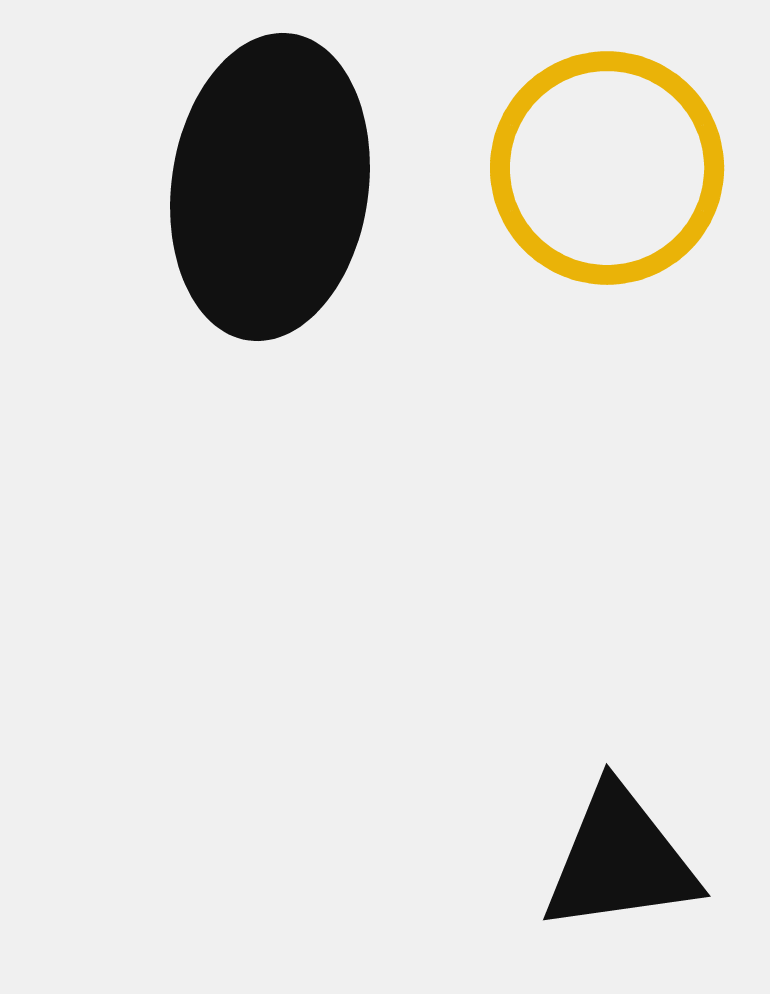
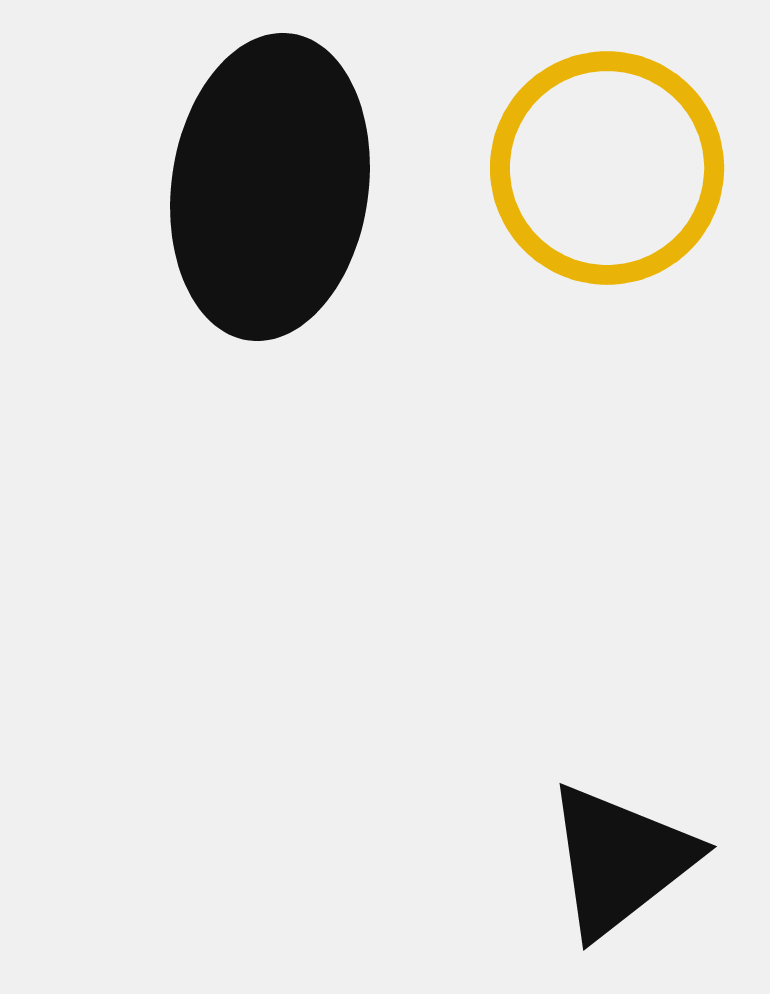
black triangle: rotated 30 degrees counterclockwise
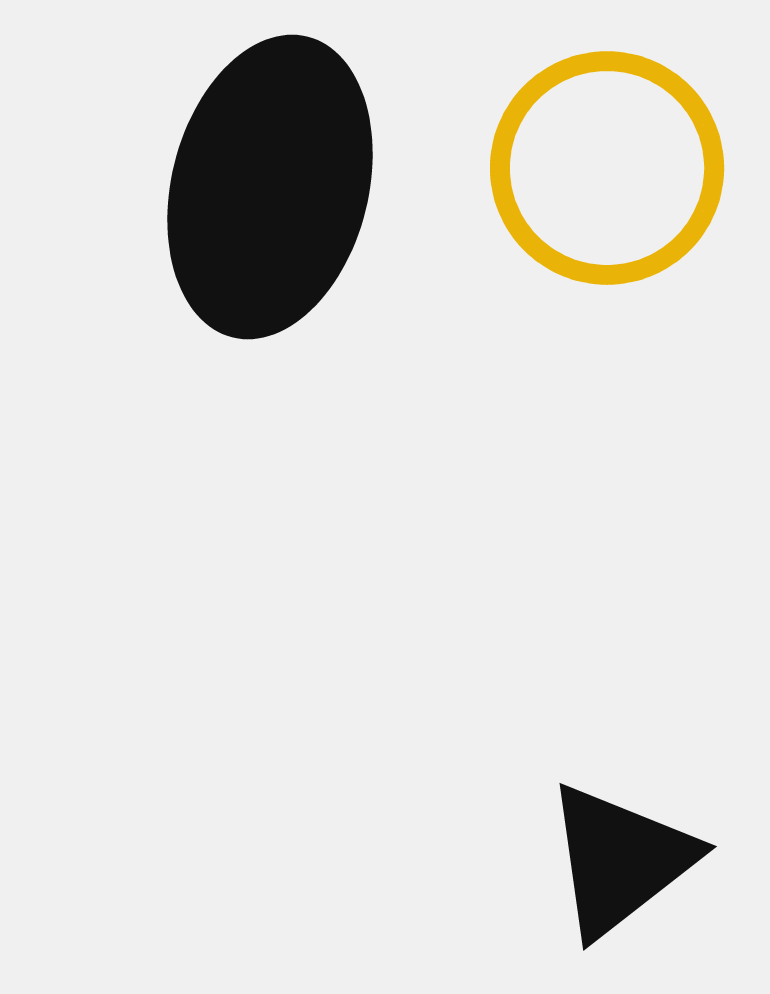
black ellipse: rotated 6 degrees clockwise
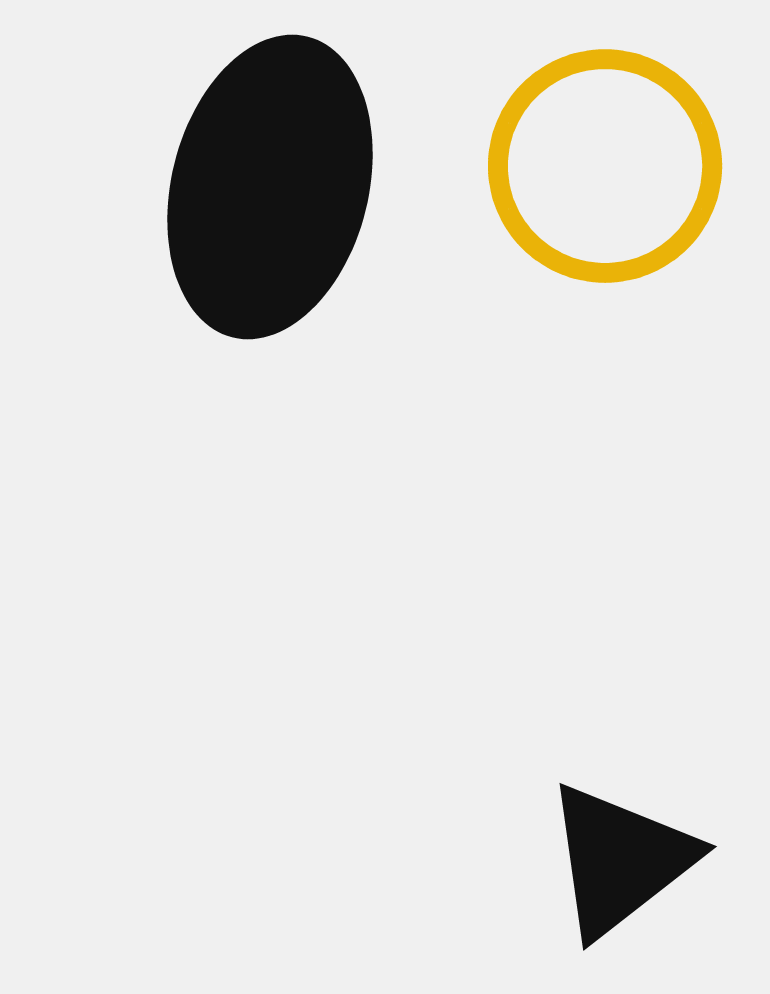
yellow circle: moved 2 px left, 2 px up
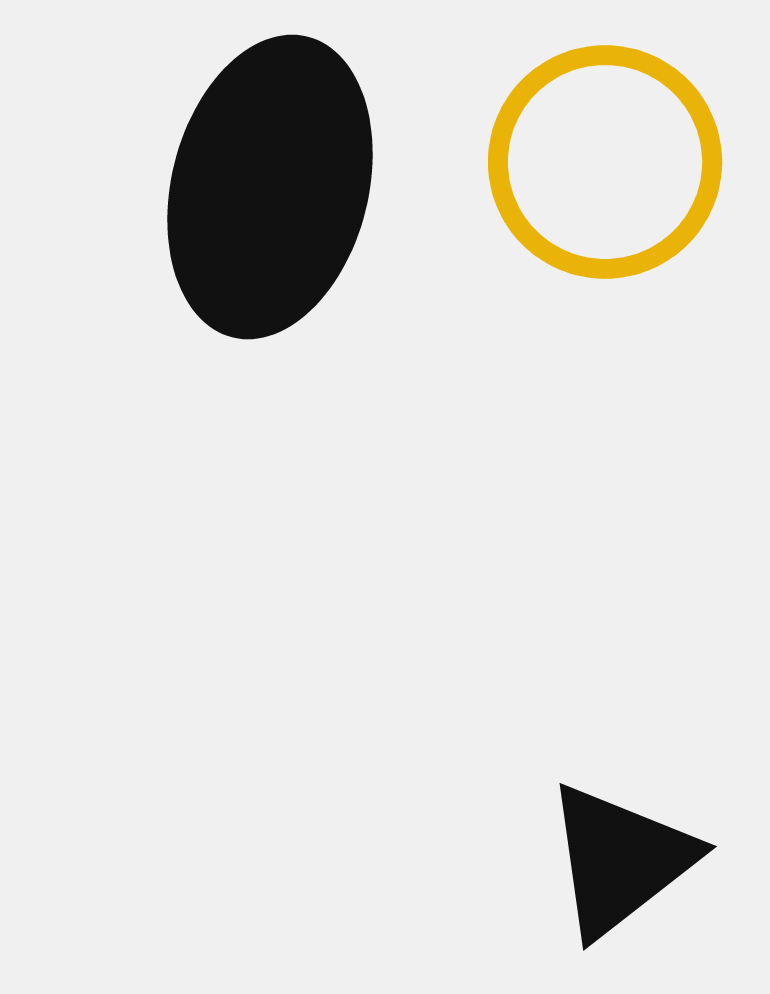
yellow circle: moved 4 px up
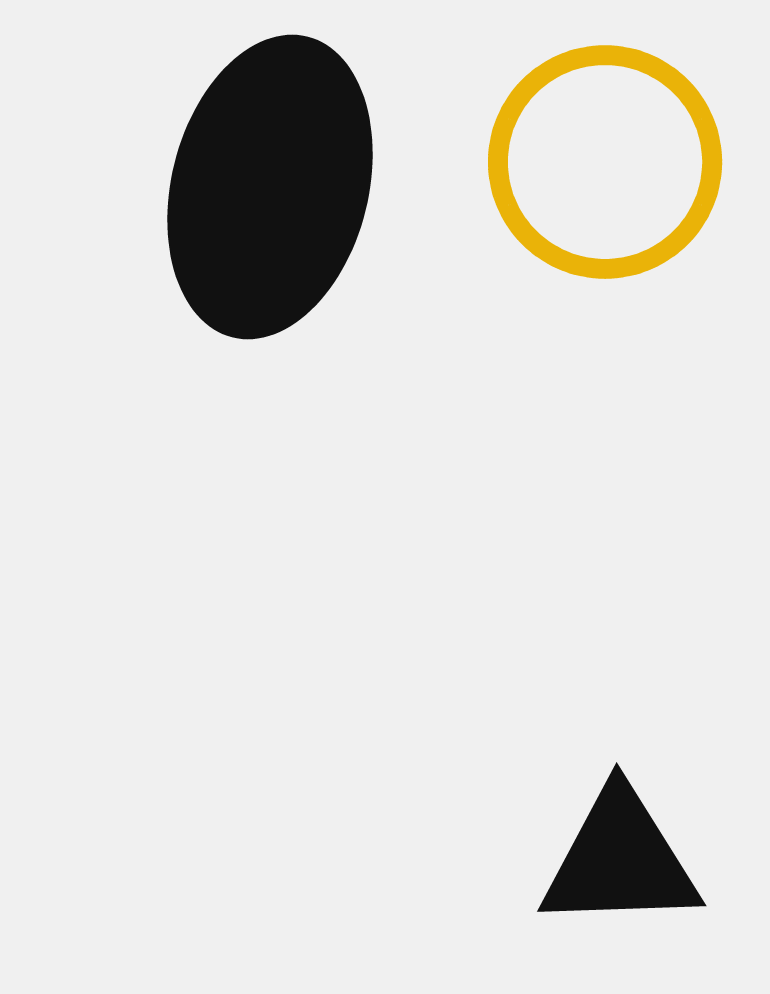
black triangle: rotated 36 degrees clockwise
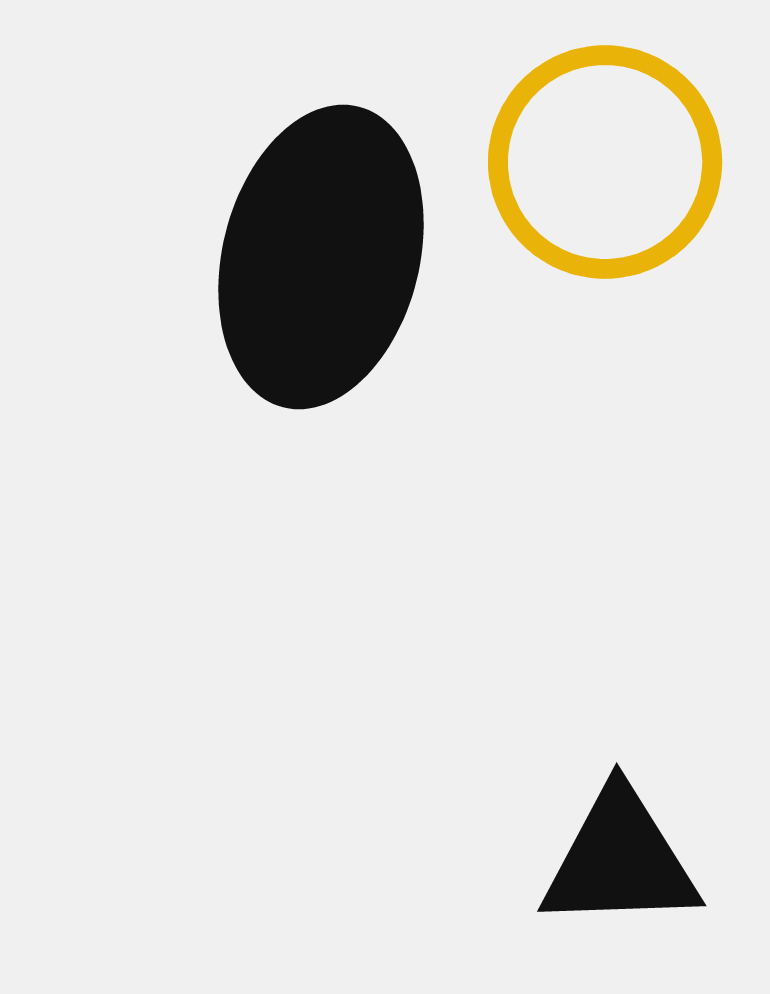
black ellipse: moved 51 px right, 70 px down
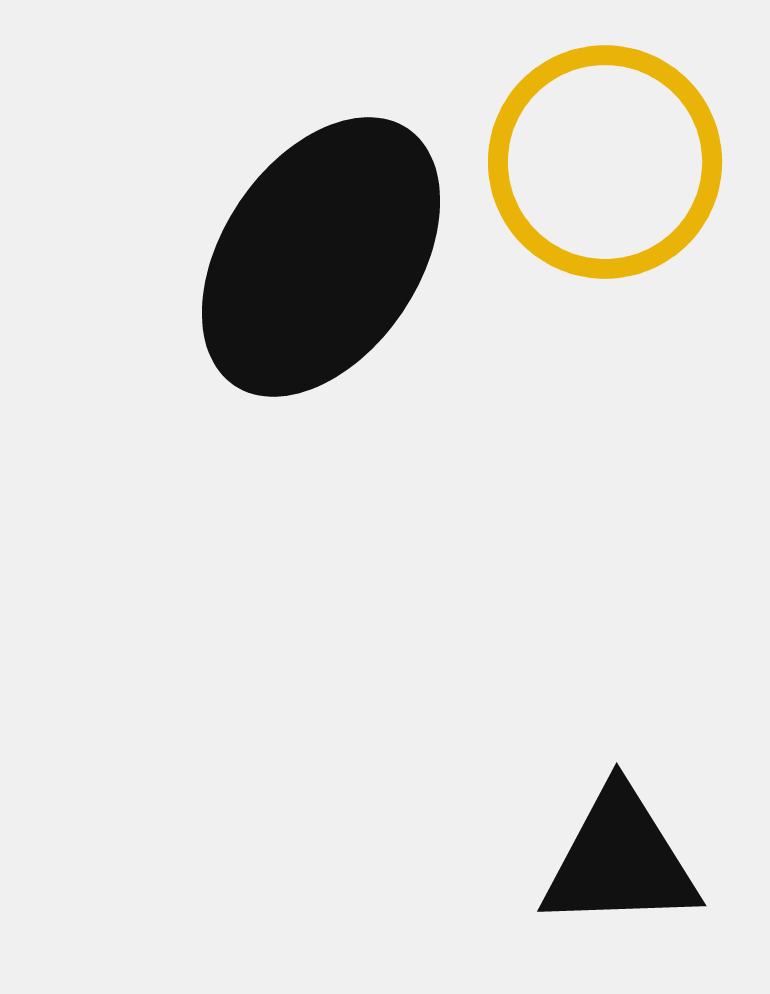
black ellipse: rotated 20 degrees clockwise
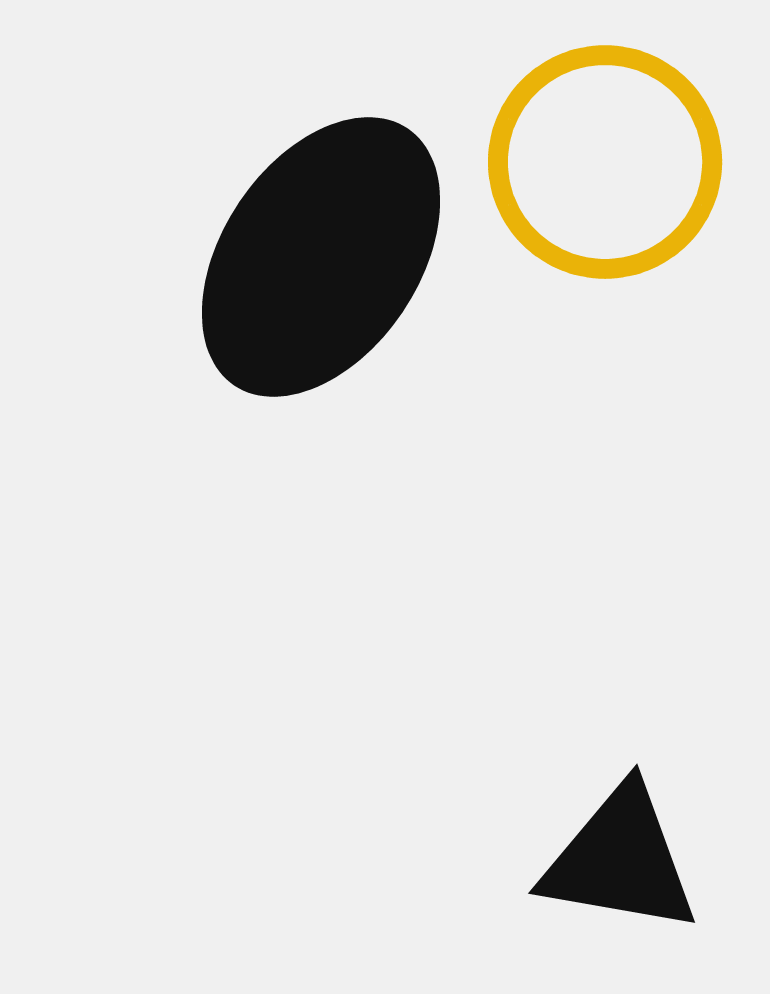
black triangle: rotated 12 degrees clockwise
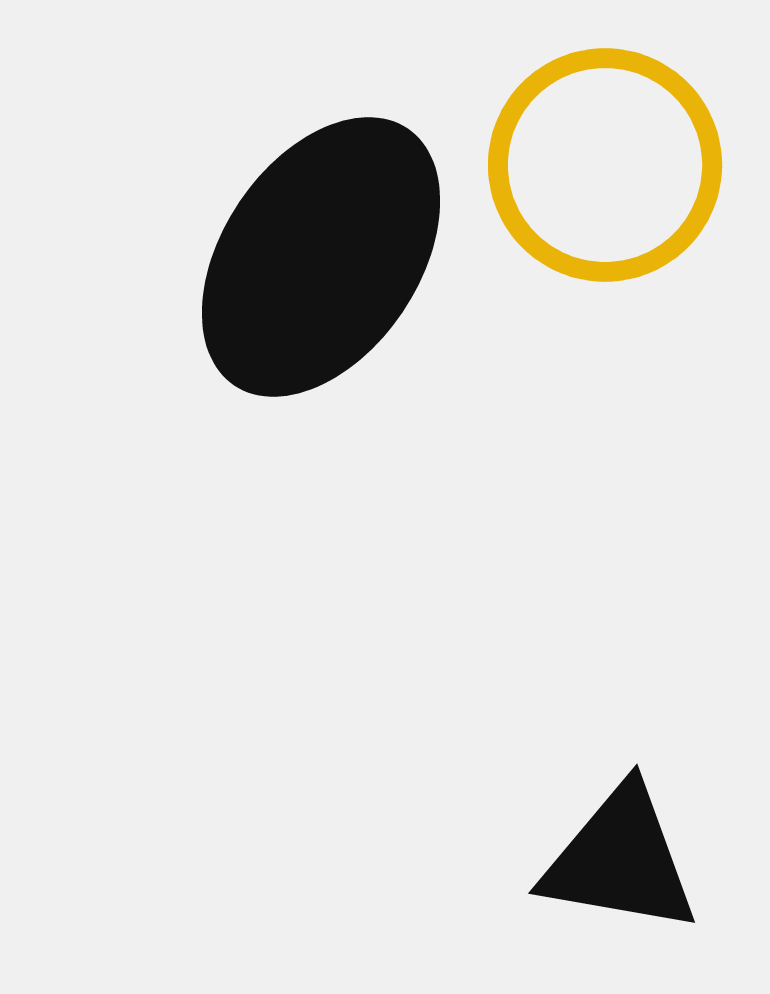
yellow circle: moved 3 px down
